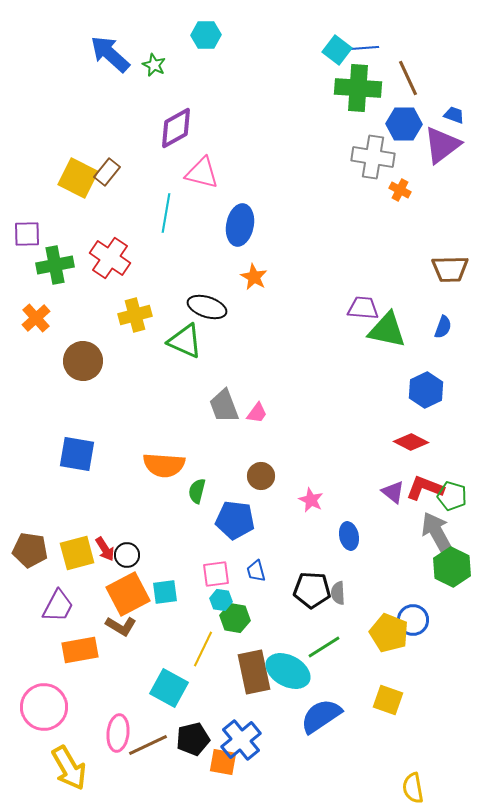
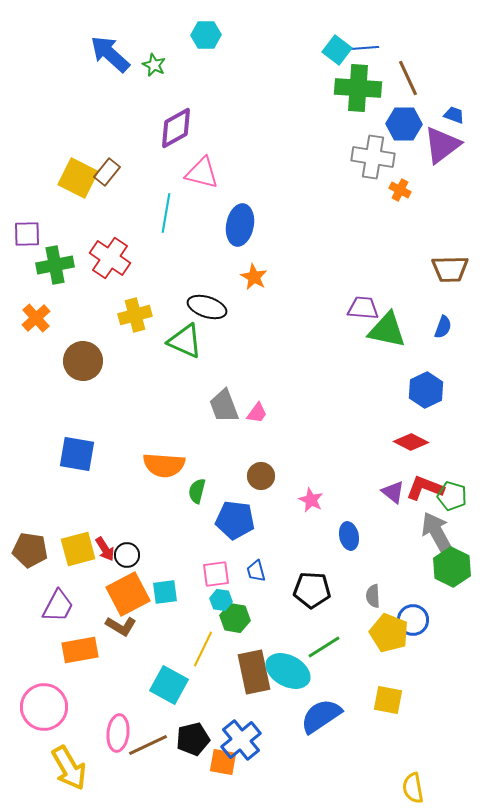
yellow square at (77, 553): moved 1 px right, 4 px up
gray semicircle at (338, 593): moved 35 px right, 3 px down
cyan square at (169, 688): moved 3 px up
yellow square at (388, 700): rotated 8 degrees counterclockwise
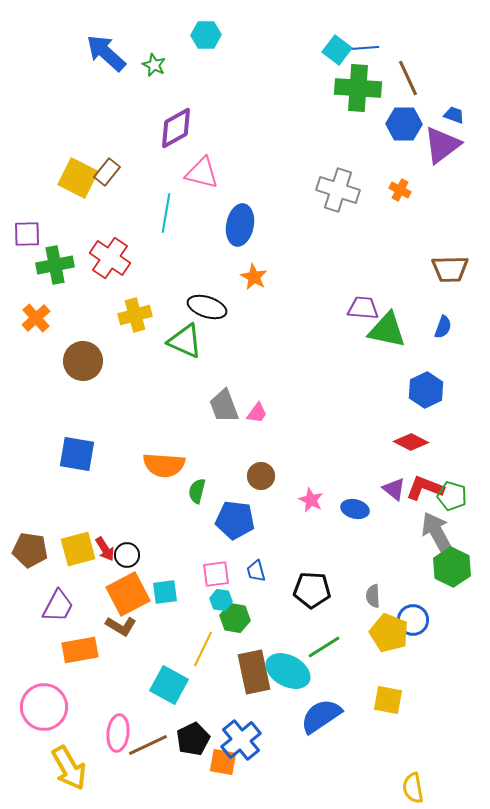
blue arrow at (110, 54): moved 4 px left, 1 px up
gray cross at (373, 157): moved 35 px left, 33 px down; rotated 9 degrees clockwise
purple triangle at (393, 492): moved 1 px right, 3 px up
blue ellipse at (349, 536): moved 6 px right, 27 px up; rotated 64 degrees counterclockwise
black pentagon at (193, 739): rotated 12 degrees counterclockwise
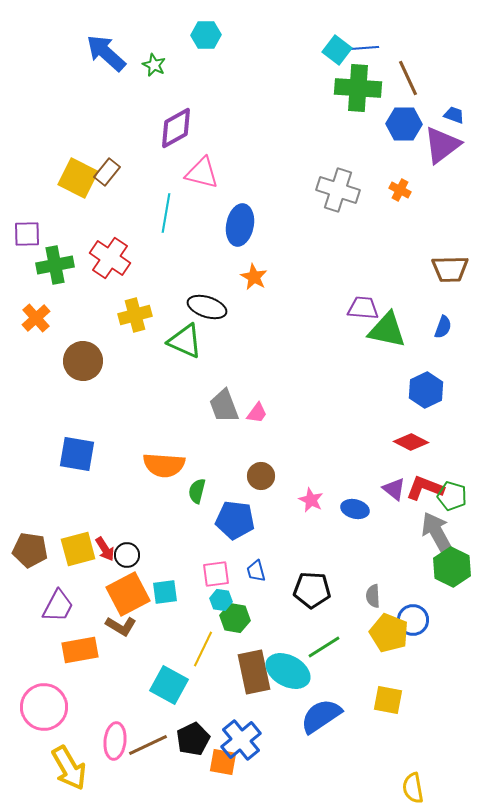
pink ellipse at (118, 733): moved 3 px left, 8 px down
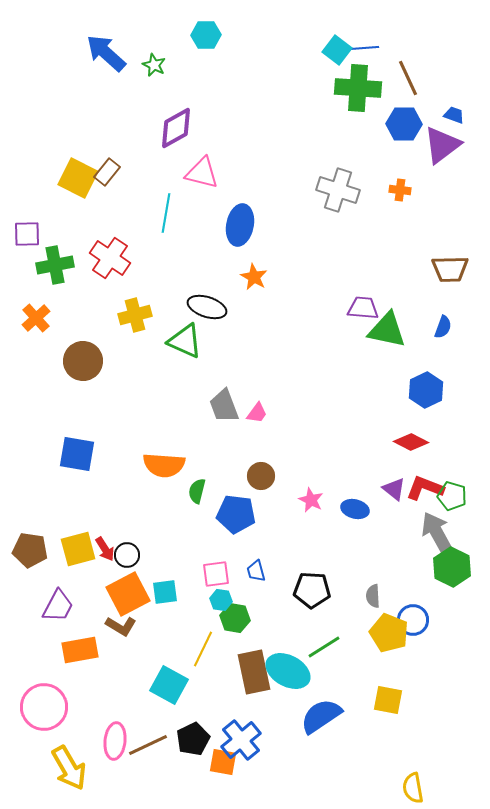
orange cross at (400, 190): rotated 20 degrees counterclockwise
blue pentagon at (235, 520): moved 1 px right, 6 px up
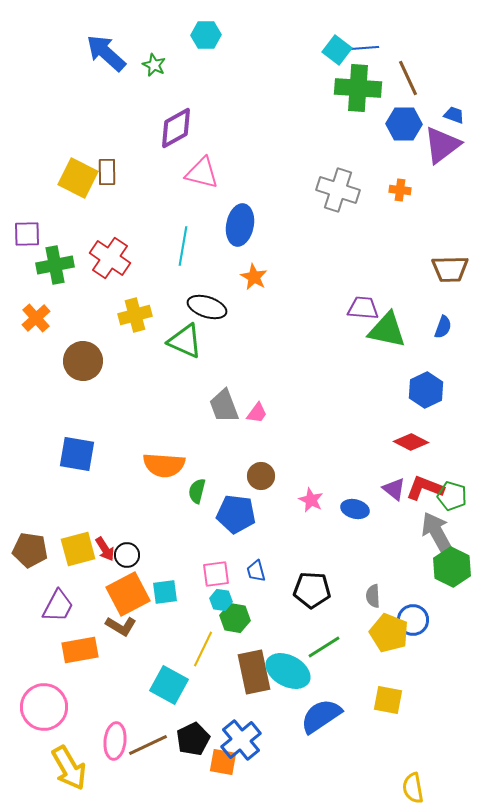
brown rectangle at (107, 172): rotated 40 degrees counterclockwise
cyan line at (166, 213): moved 17 px right, 33 px down
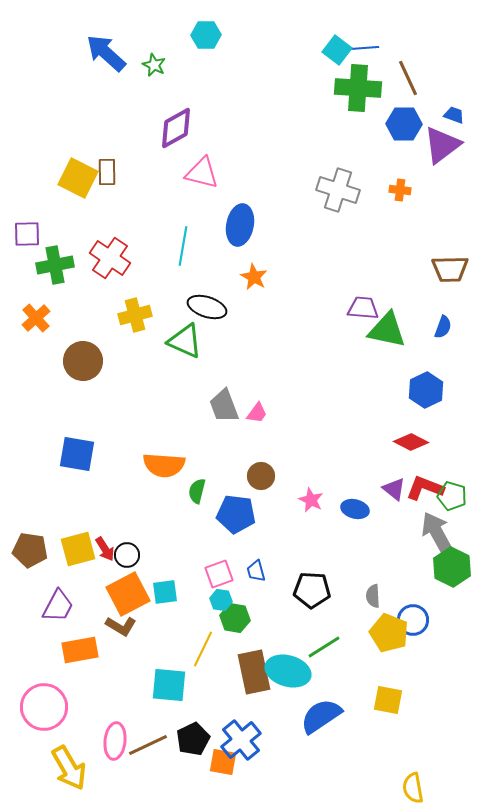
pink square at (216, 574): moved 3 px right; rotated 12 degrees counterclockwise
cyan ellipse at (288, 671): rotated 12 degrees counterclockwise
cyan square at (169, 685): rotated 24 degrees counterclockwise
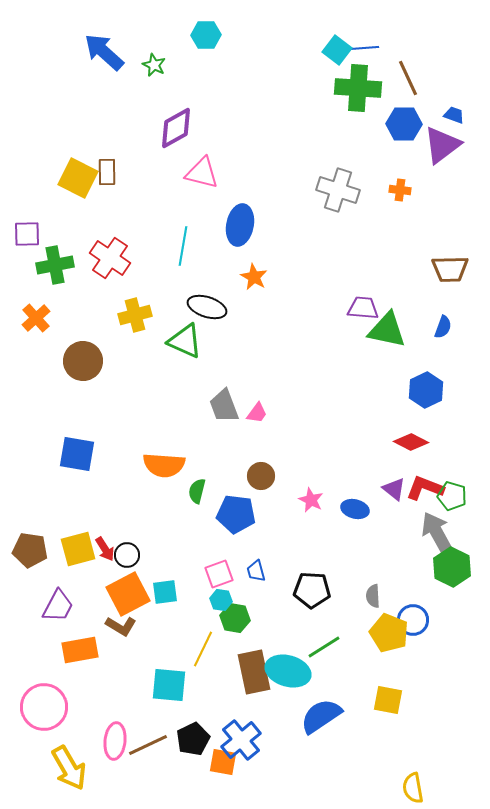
blue arrow at (106, 53): moved 2 px left, 1 px up
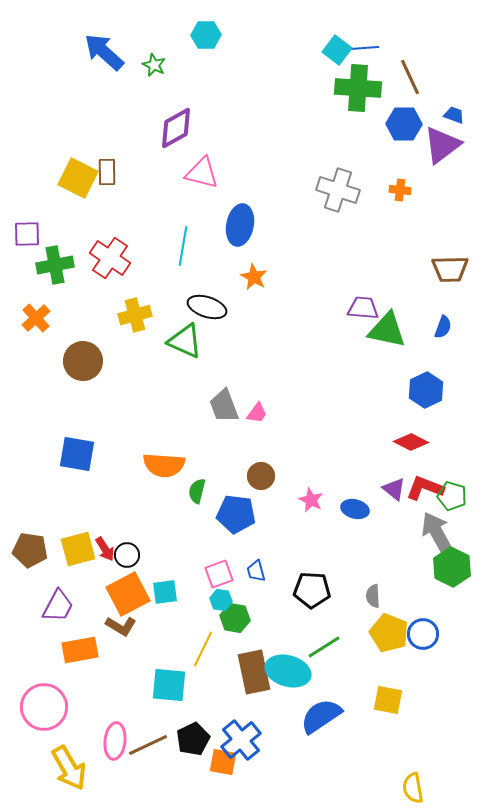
brown line at (408, 78): moved 2 px right, 1 px up
blue circle at (413, 620): moved 10 px right, 14 px down
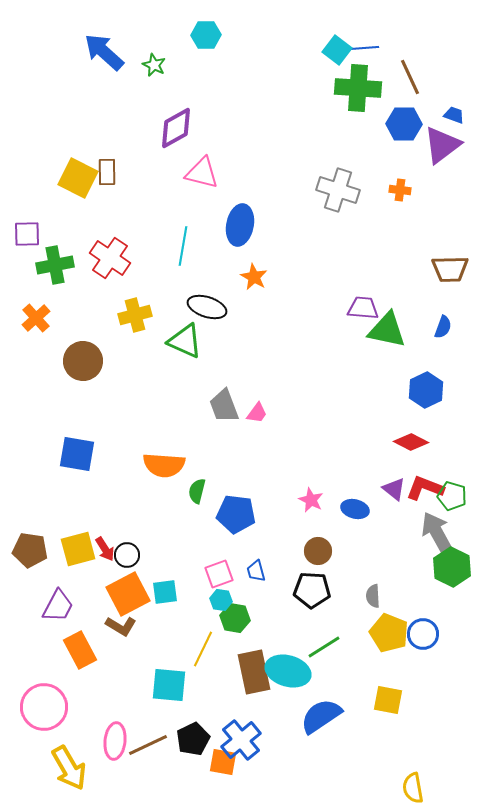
brown circle at (261, 476): moved 57 px right, 75 px down
orange rectangle at (80, 650): rotated 72 degrees clockwise
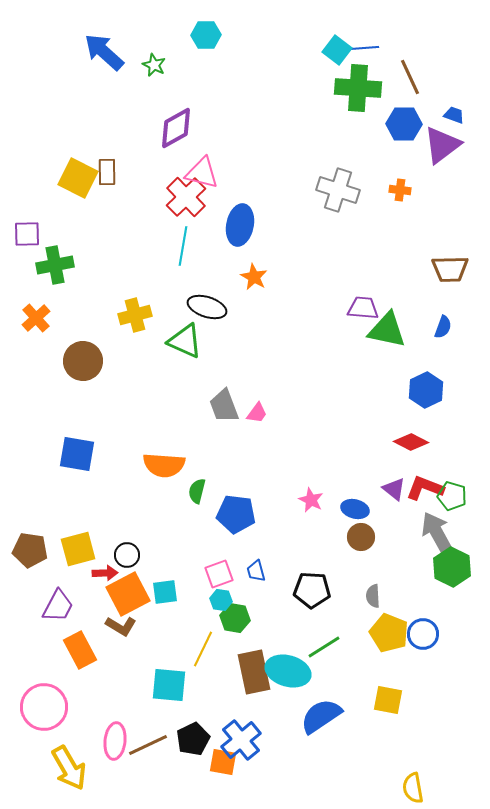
red cross at (110, 258): moved 76 px right, 61 px up; rotated 12 degrees clockwise
red arrow at (105, 549): moved 24 px down; rotated 60 degrees counterclockwise
brown circle at (318, 551): moved 43 px right, 14 px up
